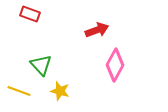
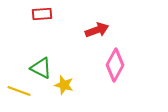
red rectangle: moved 12 px right; rotated 24 degrees counterclockwise
green triangle: moved 3 px down; rotated 20 degrees counterclockwise
yellow star: moved 4 px right, 6 px up
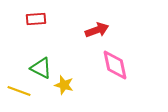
red rectangle: moved 6 px left, 5 px down
pink diamond: rotated 40 degrees counterclockwise
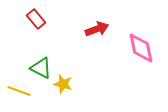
red rectangle: rotated 54 degrees clockwise
red arrow: moved 1 px up
pink diamond: moved 26 px right, 17 px up
yellow star: moved 1 px left, 1 px up
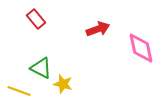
red arrow: moved 1 px right
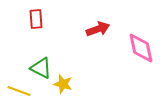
red rectangle: rotated 36 degrees clockwise
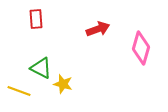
pink diamond: rotated 28 degrees clockwise
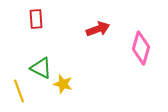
yellow line: rotated 50 degrees clockwise
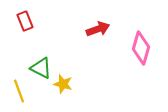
red rectangle: moved 11 px left, 2 px down; rotated 18 degrees counterclockwise
